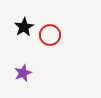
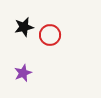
black star: rotated 18 degrees clockwise
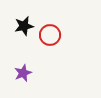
black star: moved 1 px up
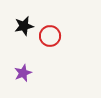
red circle: moved 1 px down
